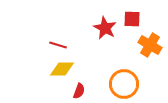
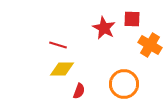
red star: moved 1 px left
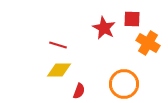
orange cross: moved 2 px left, 2 px up
yellow diamond: moved 3 px left, 1 px down
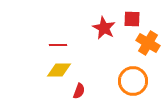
red line: rotated 18 degrees counterclockwise
orange circle: moved 9 px right, 3 px up
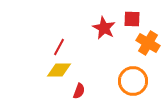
red line: moved 1 px right, 2 px down; rotated 60 degrees counterclockwise
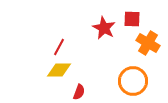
red semicircle: moved 1 px down
